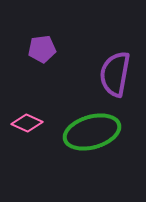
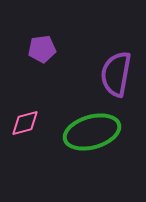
purple semicircle: moved 1 px right
pink diamond: moved 2 px left; rotated 40 degrees counterclockwise
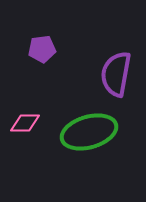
pink diamond: rotated 16 degrees clockwise
green ellipse: moved 3 px left
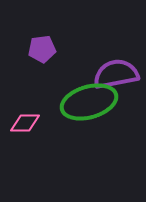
purple semicircle: rotated 69 degrees clockwise
green ellipse: moved 30 px up
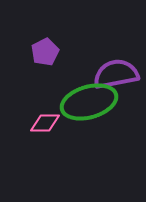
purple pentagon: moved 3 px right, 3 px down; rotated 20 degrees counterclockwise
pink diamond: moved 20 px right
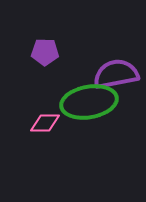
purple pentagon: rotated 28 degrees clockwise
green ellipse: rotated 6 degrees clockwise
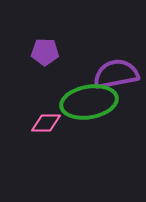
pink diamond: moved 1 px right
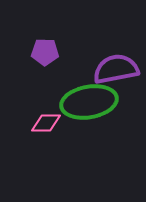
purple semicircle: moved 5 px up
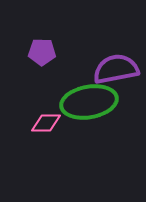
purple pentagon: moved 3 px left
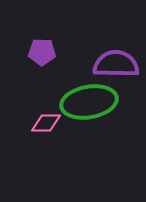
purple semicircle: moved 5 px up; rotated 12 degrees clockwise
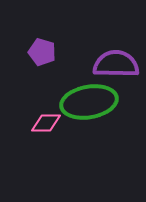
purple pentagon: rotated 16 degrees clockwise
